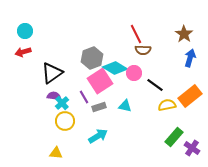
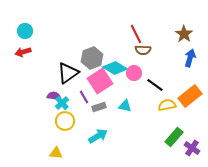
black triangle: moved 16 px right
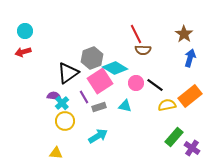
pink circle: moved 2 px right, 10 px down
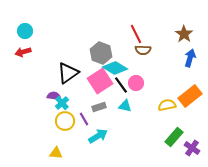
gray hexagon: moved 9 px right, 5 px up; rotated 20 degrees counterclockwise
black line: moved 34 px left; rotated 18 degrees clockwise
purple line: moved 22 px down
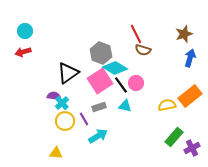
brown star: rotated 18 degrees clockwise
brown semicircle: rotated 14 degrees clockwise
purple cross: rotated 28 degrees clockwise
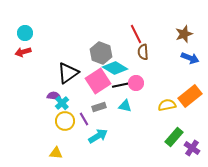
cyan circle: moved 2 px down
brown semicircle: moved 2 px down; rotated 70 degrees clockwise
blue arrow: rotated 96 degrees clockwise
pink square: moved 2 px left
black line: rotated 66 degrees counterclockwise
purple cross: rotated 28 degrees counterclockwise
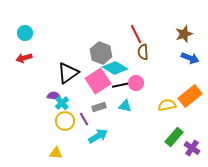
red arrow: moved 1 px right, 6 px down
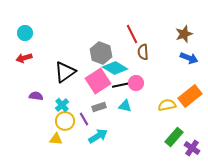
red line: moved 4 px left
blue arrow: moved 1 px left
black triangle: moved 3 px left, 1 px up
purple semicircle: moved 18 px left
cyan cross: moved 2 px down
yellow triangle: moved 14 px up
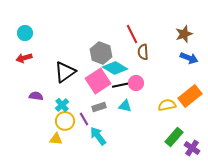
cyan arrow: rotated 96 degrees counterclockwise
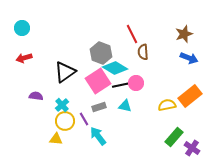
cyan circle: moved 3 px left, 5 px up
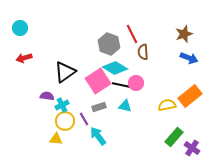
cyan circle: moved 2 px left
gray hexagon: moved 8 px right, 9 px up
black line: rotated 24 degrees clockwise
purple semicircle: moved 11 px right
cyan cross: rotated 16 degrees clockwise
